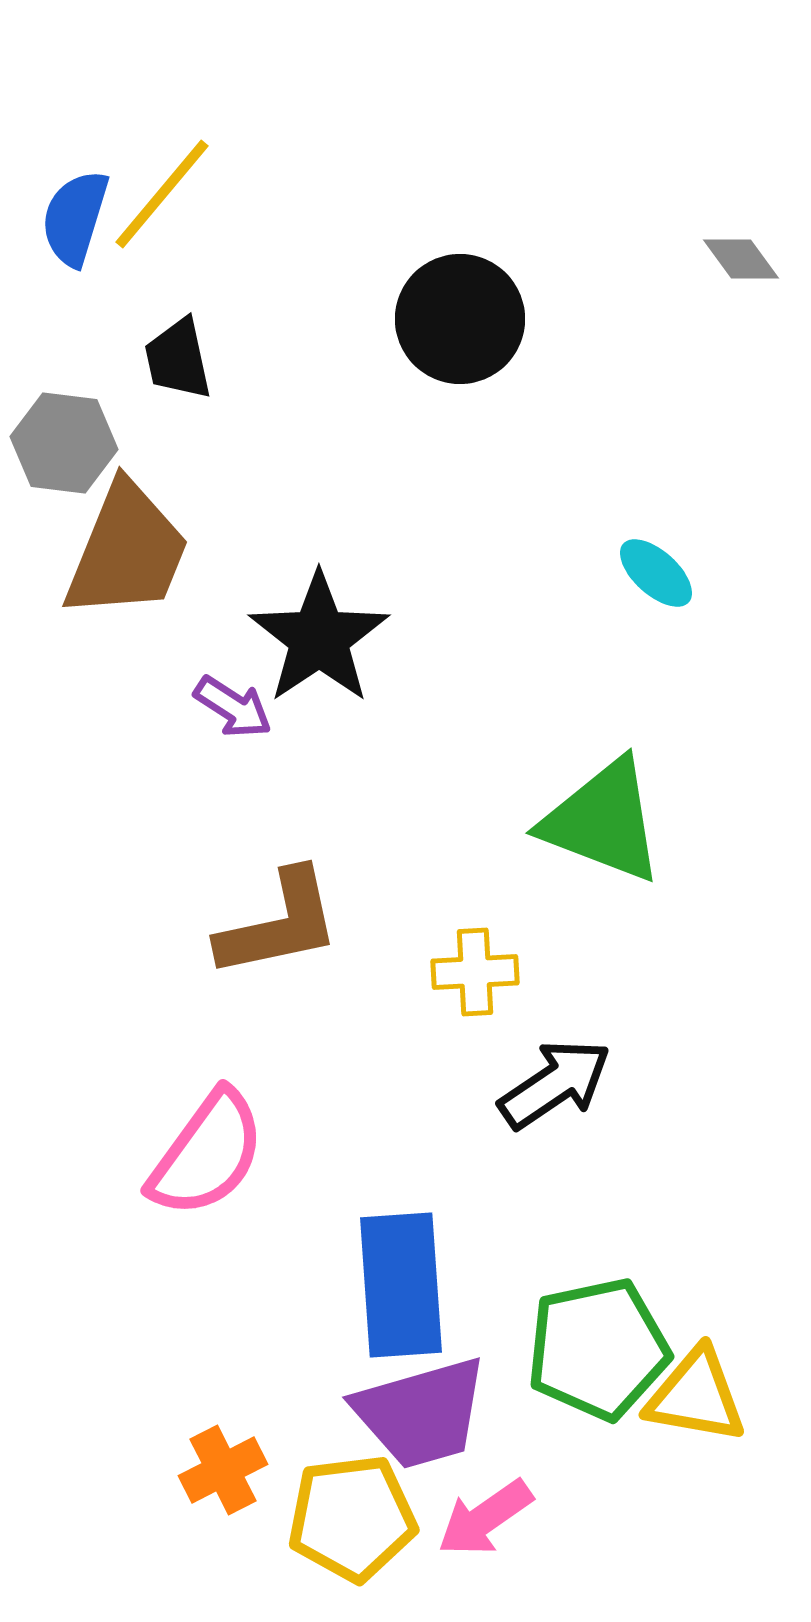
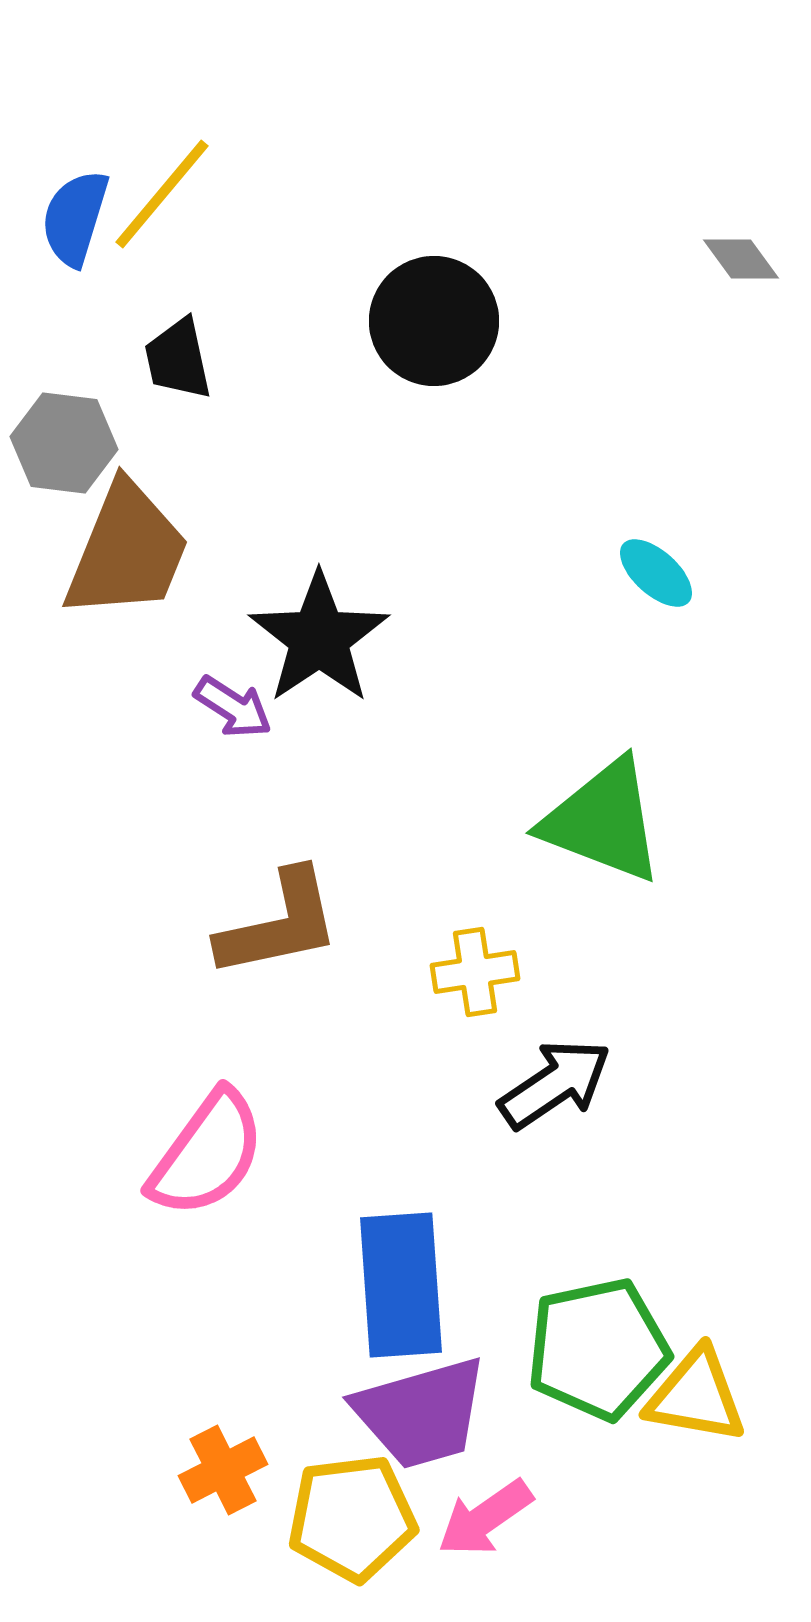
black circle: moved 26 px left, 2 px down
yellow cross: rotated 6 degrees counterclockwise
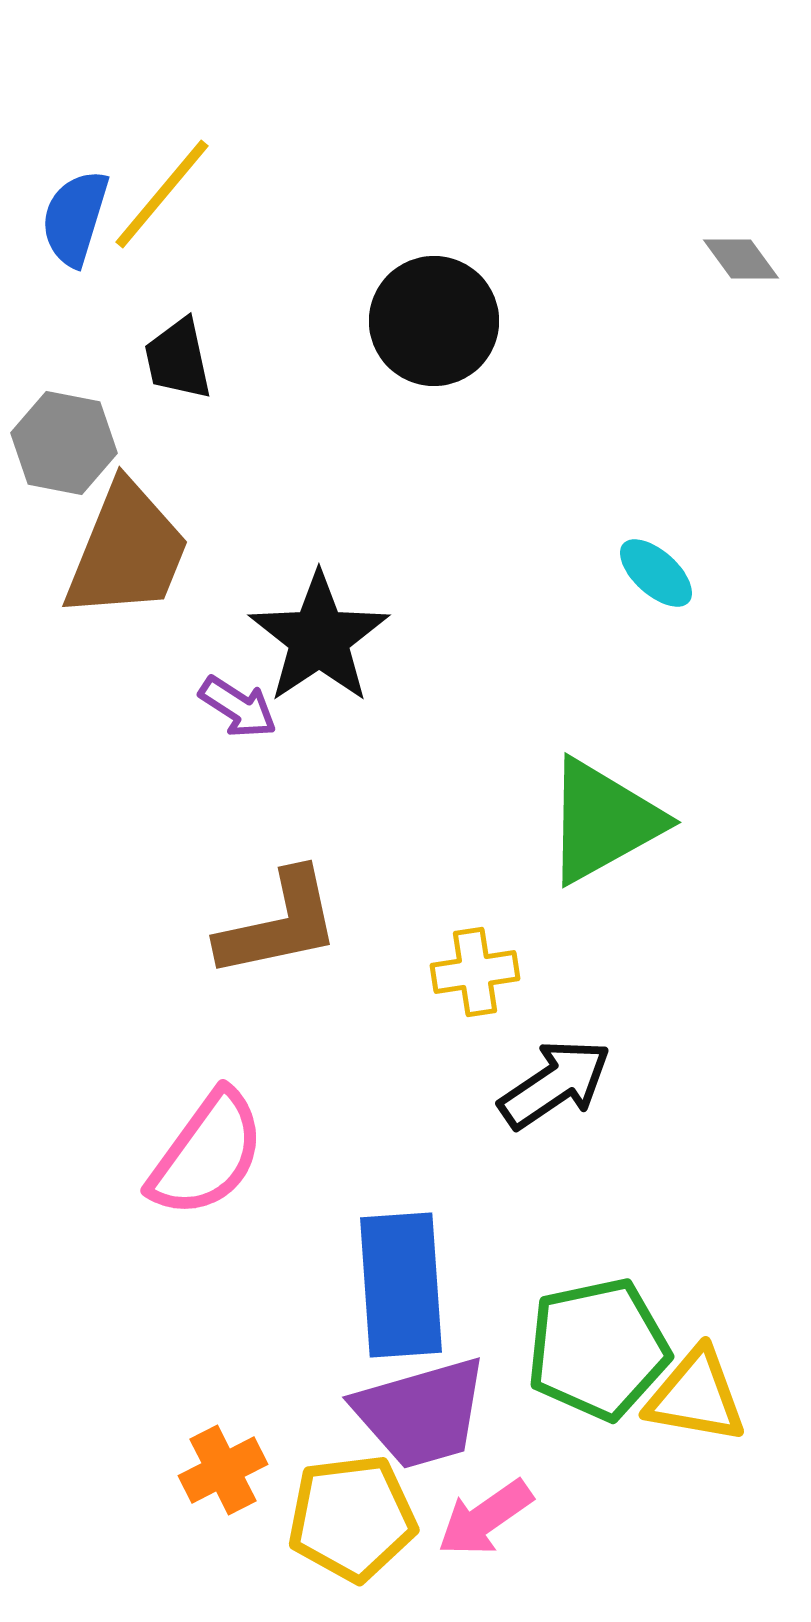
gray hexagon: rotated 4 degrees clockwise
purple arrow: moved 5 px right
green triangle: rotated 50 degrees counterclockwise
